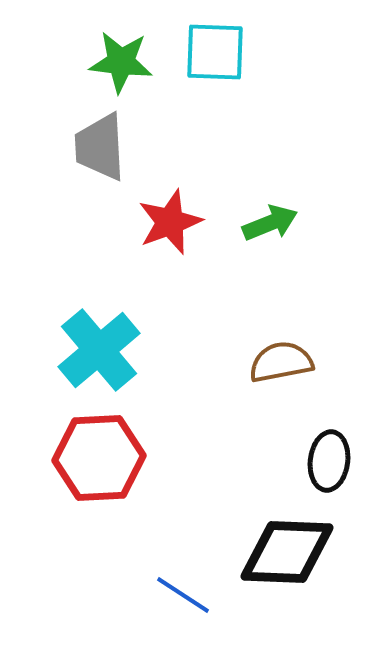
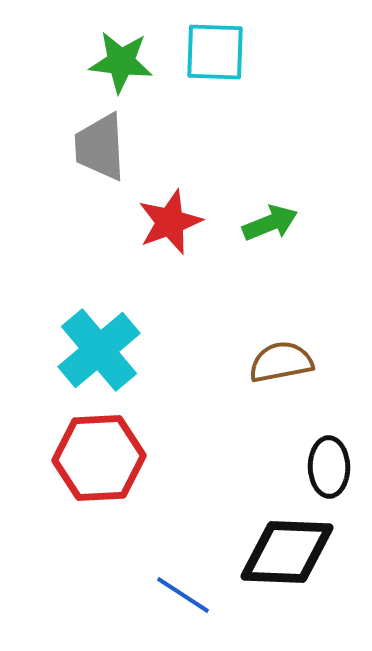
black ellipse: moved 6 px down; rotated 8 degrees counterclockwise
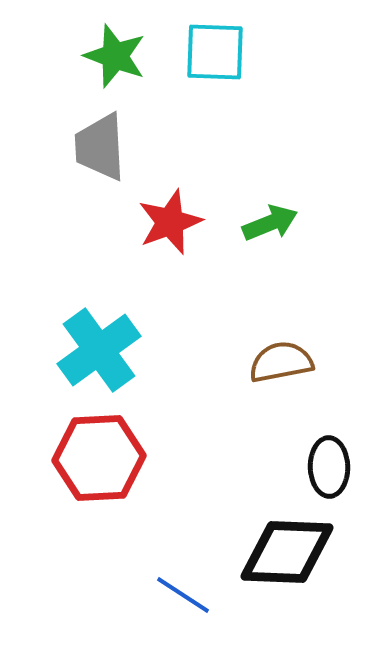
green star: moved 6 px left, 6 px up; rotated 14 degrees clockwise
cyan cross: rotated 4 degrees clockwise
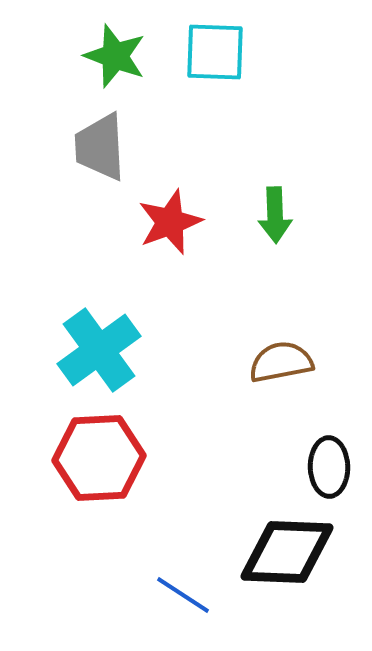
green arrow: moved 5 px right, 8 px up; rotated 110 degrees clockwise
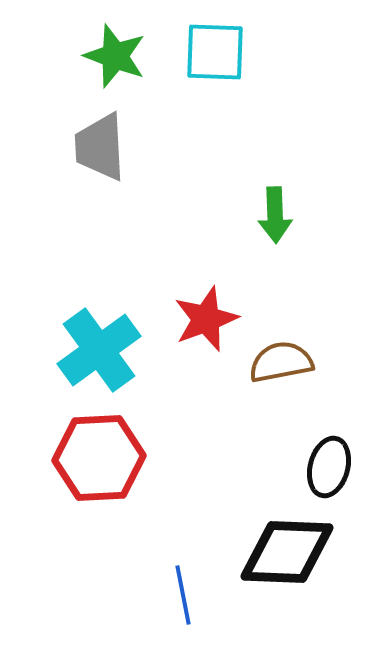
red star: moved 36 px right, 97 px down
black ellipse: rotated 16 degrees clockwise
blue line: rotated 46 degrees clockwise
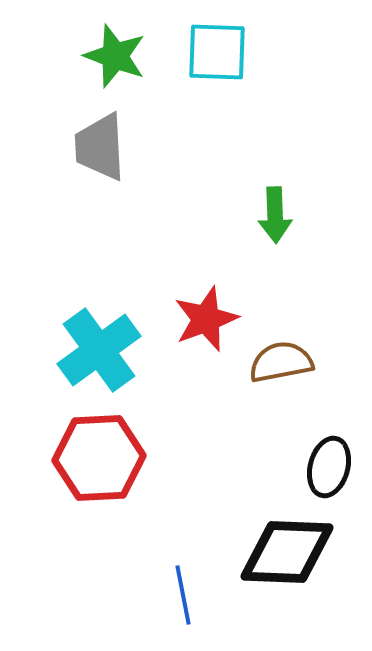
cyan square: moved 2 px right
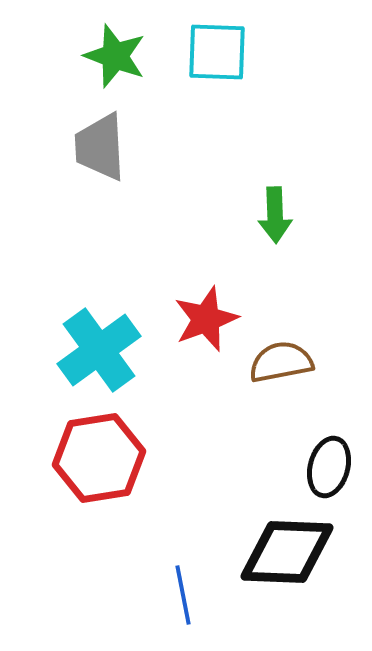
red hexagon: rotated 6 degrees counterclockwise
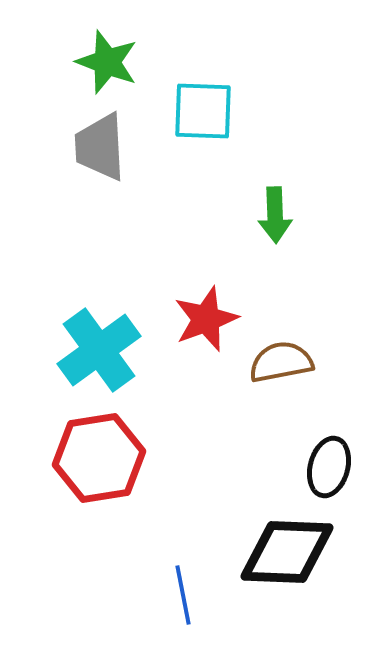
cyan square: moved 14 px left, 59 px down
green star: moved 8 px left, 6 px down
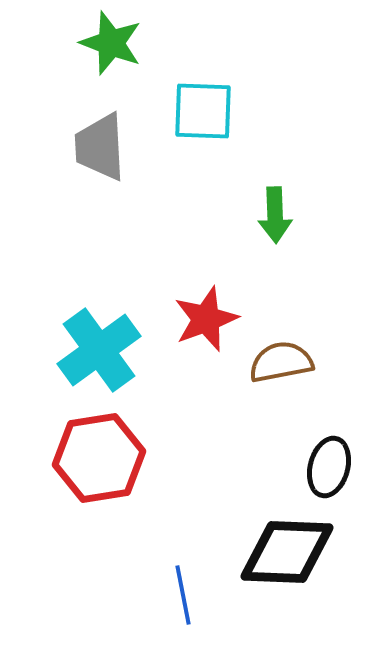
green star: moved 4 px right, 19 px up
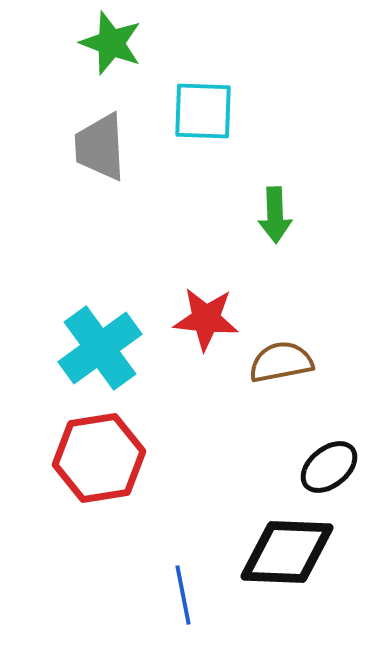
red star: rotated 26 degrees clockwise
cyan cross: moved 1 px right, 2 px up
black ellipse: rotated 36 degrees clockwise
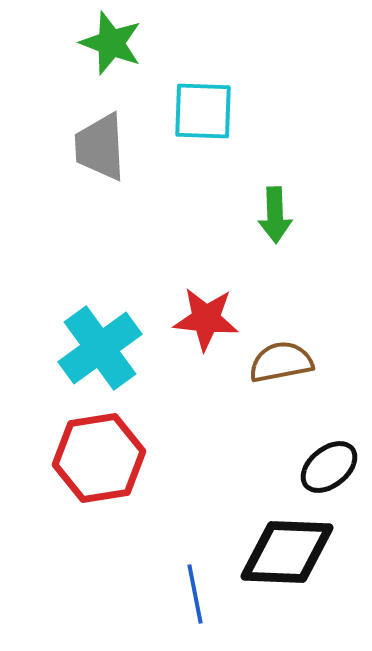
blue line: moved 12 px right, 1 px up
